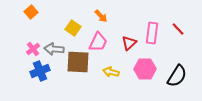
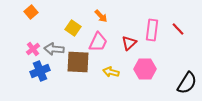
pink rectangle: moved 3 px up
black semicircle: moved 10 px right, 7 px down
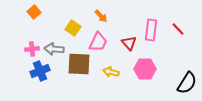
orange square: moved 3 px right
pink rectangle: moved 1 px left
red triangle: rotated 28 degrees counterclockwise
pink cross: moved 1 px left; rotated 32 degrees clockwise
brown square: moved 1 px right, 2 px down
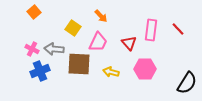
pink cross: rotated 32 degrees clockwise
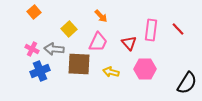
yellow square: moved 4 px left, 1 px down; rotated 14 degrees clockwise
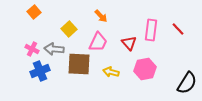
pink hexagon: rotated 10 degrees counterclockwise
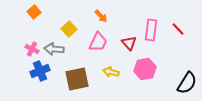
brown square: moved 2 px left, 15 px down; rotated 15 degrees counterclockwise
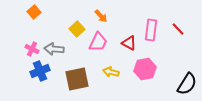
yellow square: moved 8 px right
red triangle: rotated 21 degrees counterclockwise
black semicircle: moved 1 px down
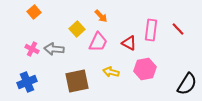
blue cross: moved 13 px left, 11 px down
brown square: moved 2 px down
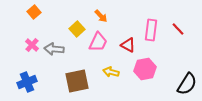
red triangle: moved 1 px left, 2 px down
pink cross: moved 4 px up; rotated 16 degrees clockwise
